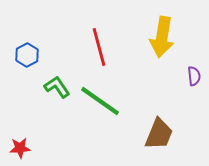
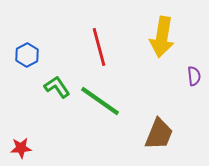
red star: moved 1 px right
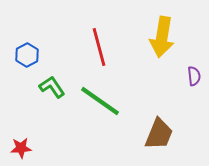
green L-shape: moved 5 px left
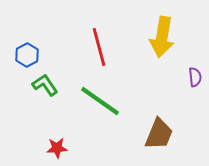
purple semicircle: moved 1 px right, 1 px down
green L-shape: moved 7 px left, 2 px up
red star: moved 36 px right
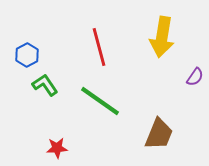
purple semicircle: rotated 42 degrees clockwise
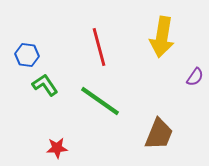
blue hexagon: rotated 25 degrees counterclockwise
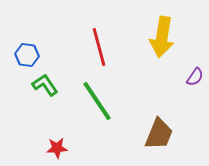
green line: moved 3 px left; rotated 21 degrees clockwise
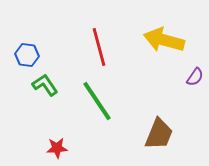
yellow arrow: moved 2 px right, 3 px down; rotated 96 degrees clockwise
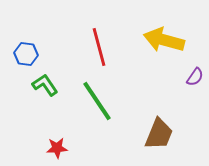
blue hexagon: moved 1 px left, 1 px up
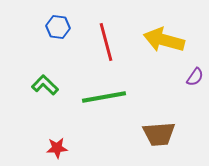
red line: moved 7 px right, 5 px up
blue hexagon: moved 32 px right, 27 px up
green L-shape: rotated 12 degrees counterclockwise
green line: moved 7 px right, 4 px up; rotated 66 degrees counterclockwise
brown trapezoid: rotated 64 degrees clockwise
